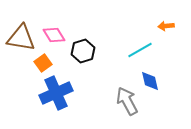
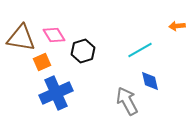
orange arrow: moved 11 px right
orange square: moved 1 px left, 1 px up; rotated 12 degrees clockwise
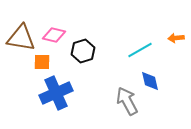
orange arrow: moved 1 px left, 12 px down
pink diamond: rotated 45 degrees counterclockwise
orange square: rotated 24 degrees clockwise
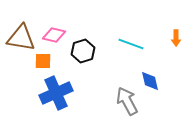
orange arrow: rotated 84 degrees counterclockwise
cyan line: moved 9 px left, 6 px up; rotated 50 degrees clockwise
orange square: moved 1 px right, 1 px up
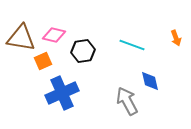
orange arrow: rotated 21 degrees counterclockwise
cyan line: moved 1 px right, 1 px down
black hexagon: rotated 10 degrees clockwise
orange square: rotated 24 degrees counterclockwise
blue cross: moved 6 px right
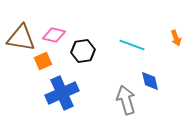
gray arrow: moved 1 px left, 1 px up; rotated 12 degrees clockwise
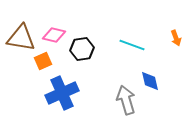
black hexagon: moved 1 px left, 2 px up
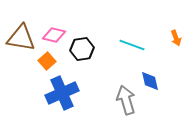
orange square: moved 4 px right; rotated 18 degrees counterclockwise
